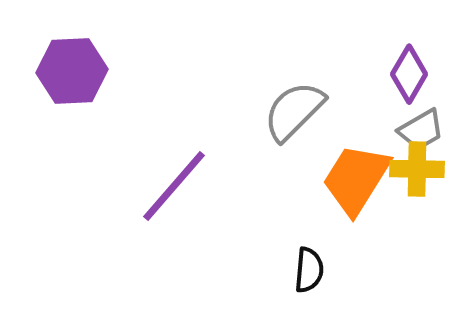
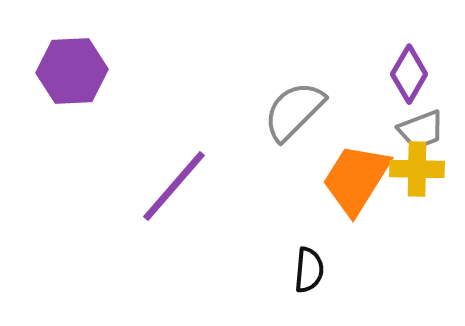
gray trapezoid: rotated 9 degrees clockwise
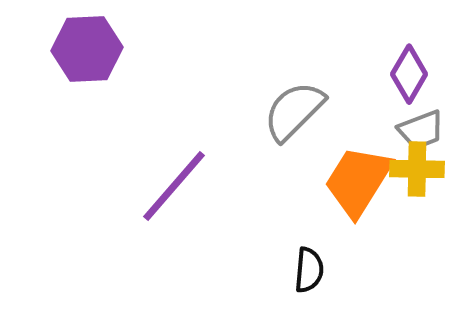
purple hexagon: moved 15 px right, 22 px up
orange trapezoid: moved 2 px right, 2 px down
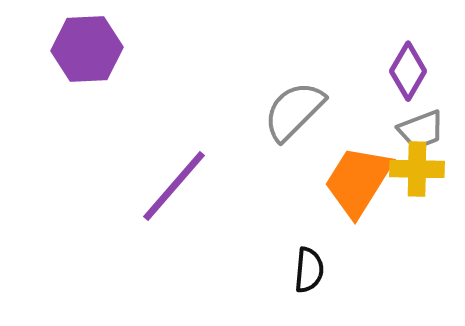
purple diamond: moved 1 px left, 3 px up
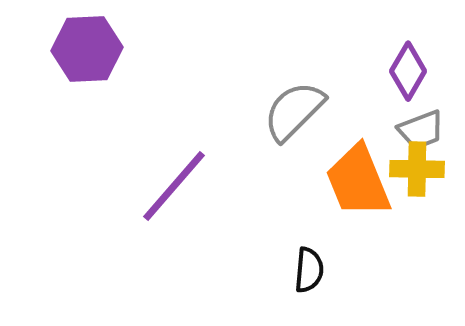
orange trapezoid: rotated 54 degrees counterclockwise
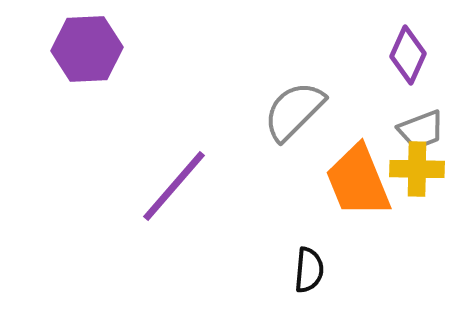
purple diamond: moved 16 px up; rotated 6 degrees counterclockwise
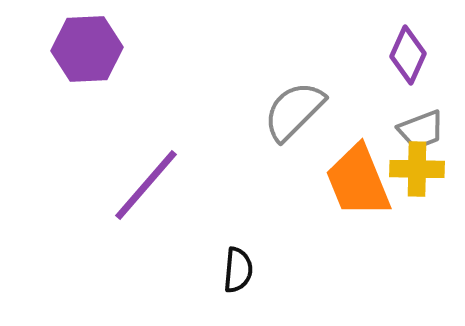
purple line: moved 28 px left, 1 px up
black semicircle: moved 71 px left
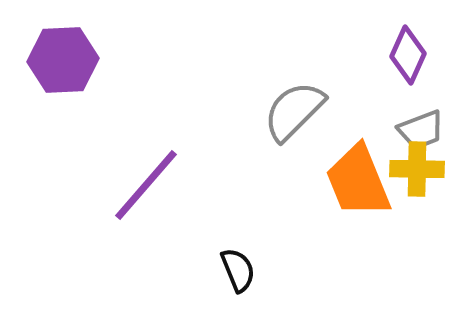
purple hexagon: moved 24 px left, 11 px down
black semicircle: rotated 27 degrees counterclockwise
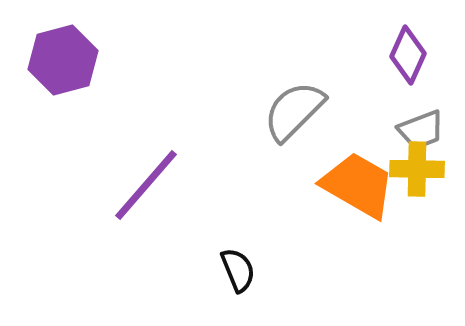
purple hexagon: rotated 12 degrees counterclockwise
orange trapezoid: moved 4 px down; rotated 142 degrees clockwise
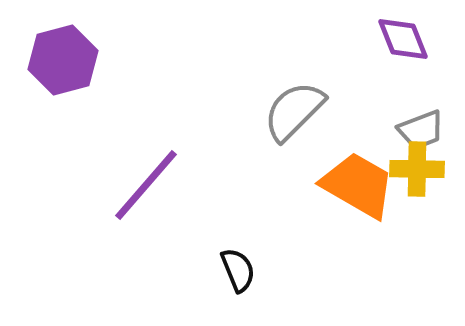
purple diamond: moved 5 px left, 16 px up; rotated 46 degrees counterclockwise
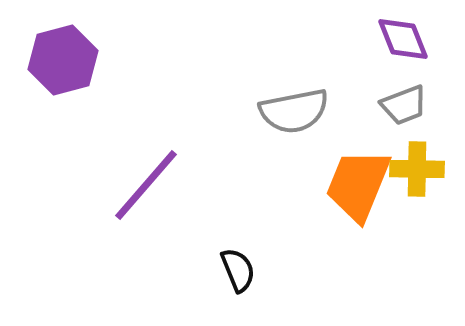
gray semicircle: rotated 146 degrees counterclockwise
gray trapezoid: moved 17 px left, 25 px up
orange trapezoid: rotated 98 degrees counterclockwise
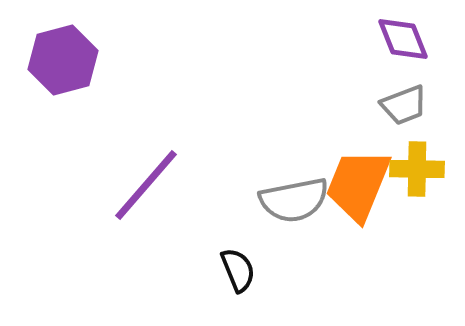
gray semicircle: moved 89 px down
